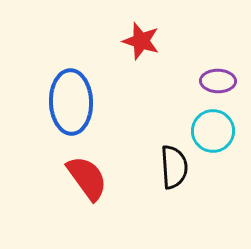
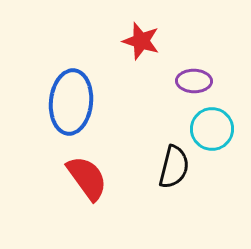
purple ellipse: moved 24 px left
blue ellipse: rotated 8 degrees clockwise
cyan circle: moved 1 px left, 2 px up
black semicircle: rotated 18 degrees clockwise
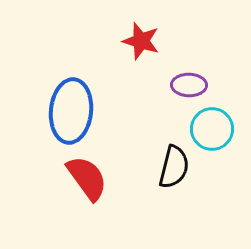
purple ellipse: moved 5 px left, 4 px down
blue ellipse: moved 9 px down
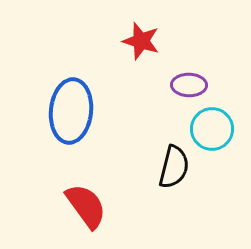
red semicircle: moved 1 px left, 28 px down
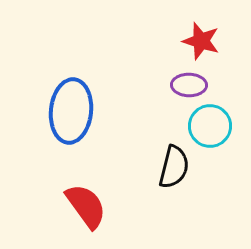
red star: moved 60 px right
cyan circle: moved 2 px left, 3 px up
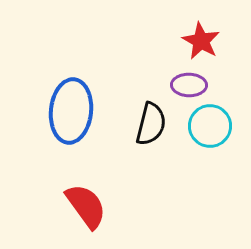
red star: rotated 12 degrees clockwise
black semicircle: moved 23 px left, 43 px up
